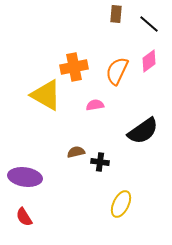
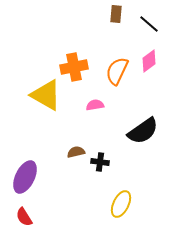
purple ellipse: rotated 72 degrees counterclockwise
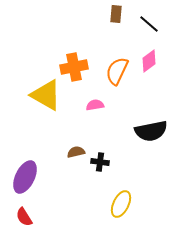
black semicircle: moved 8 px right; rotated 24 degrees clockwise
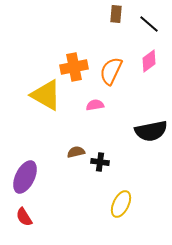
orange semicircle: moved 6 px left
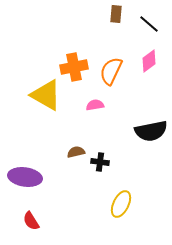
purple ellipse: rotated 72 degrees clockwise
red semicircle: moved 7 px right, 4 px down
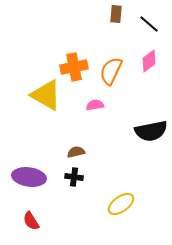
black cross: moved 26 px left, 15 px down
purple ellipse: moved 4 px right
yellow ellipse: rotated 28 degrees clockwise
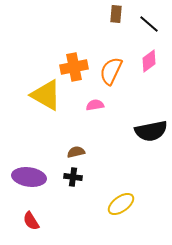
black cross: moved 1 px left
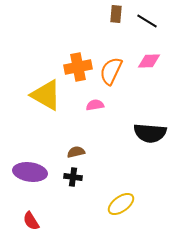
black line: moved 2 px left, 3 px up; rotated 10 degrees counterclockwise
pink diamond: rotated 35 degrees clockwise
orange cross: moved 4 px right
black semicircle: moved 1 px left, 2 px down; rotated 16 degrees clockwise
purple ellipse: moved 1 px right, 5 px up
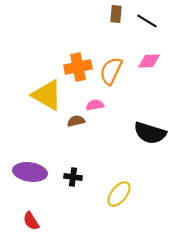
yellow triangle: moved 1 px right
black semicircle: rotated 12 degrees clockwise
brown semicircle: moved 31 px up
yellow ellipse: moved 2 px left, 10 px up; rotated 16 degrees counterclockwise
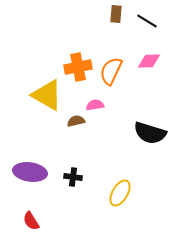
yellow ellipse: moved 1 px right, 1 px up; rotated 8 degrees counterclockwise
